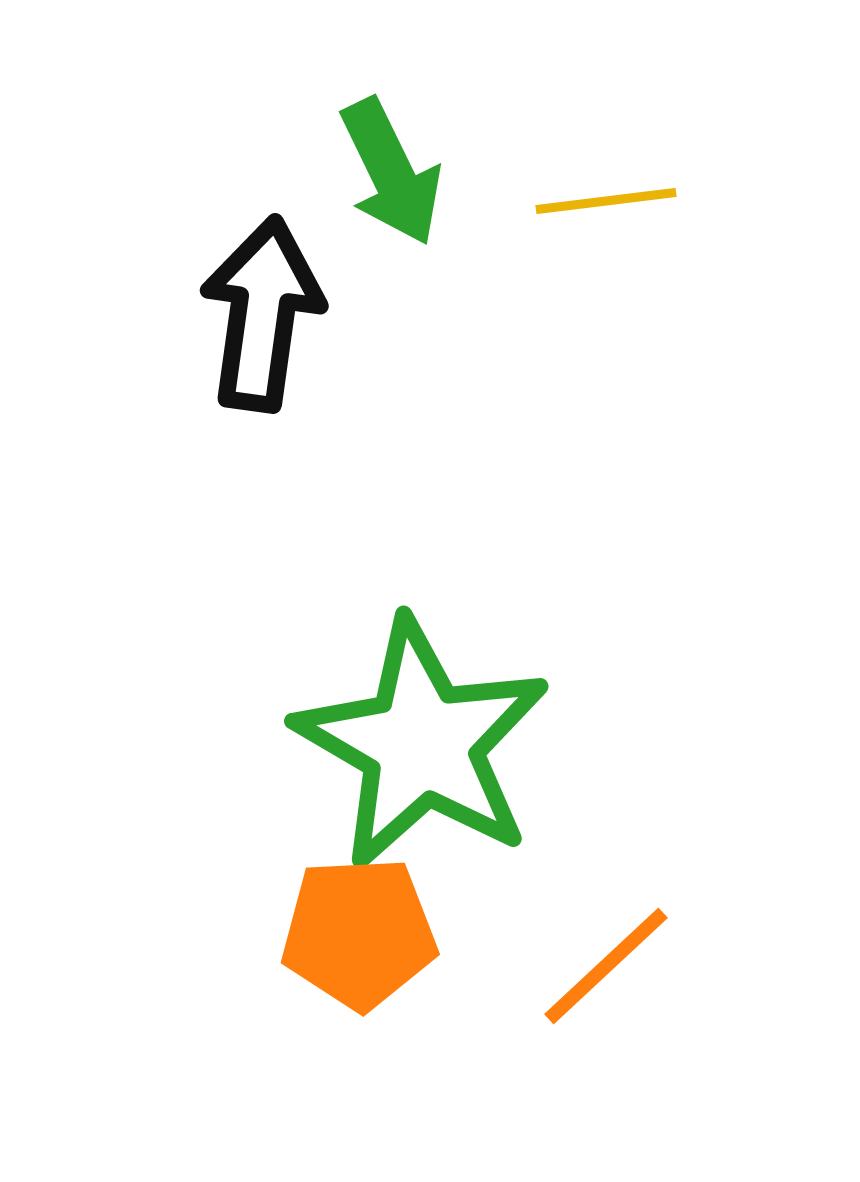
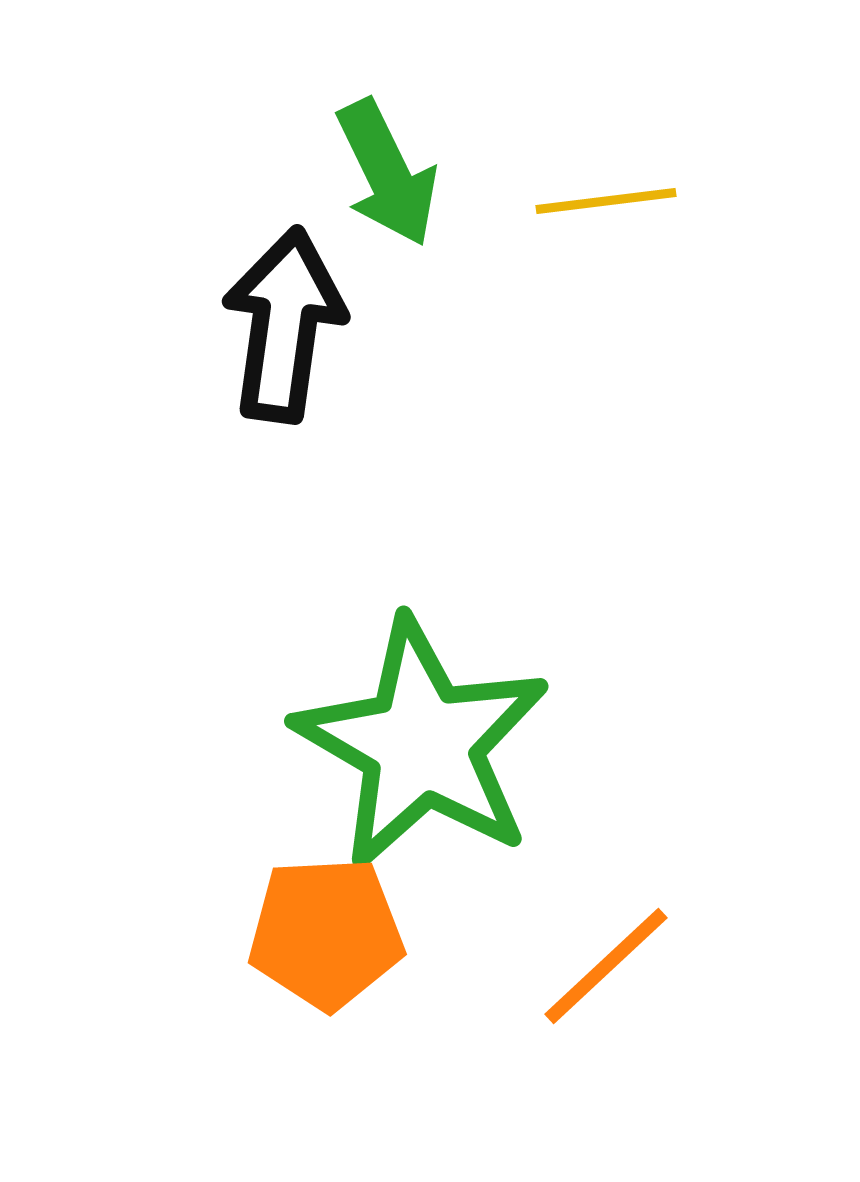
green arrow: moved 4 px left, 1 px down
black arrow: moved 22 px right, 11 px down
orange pentagon: moved 33 px left
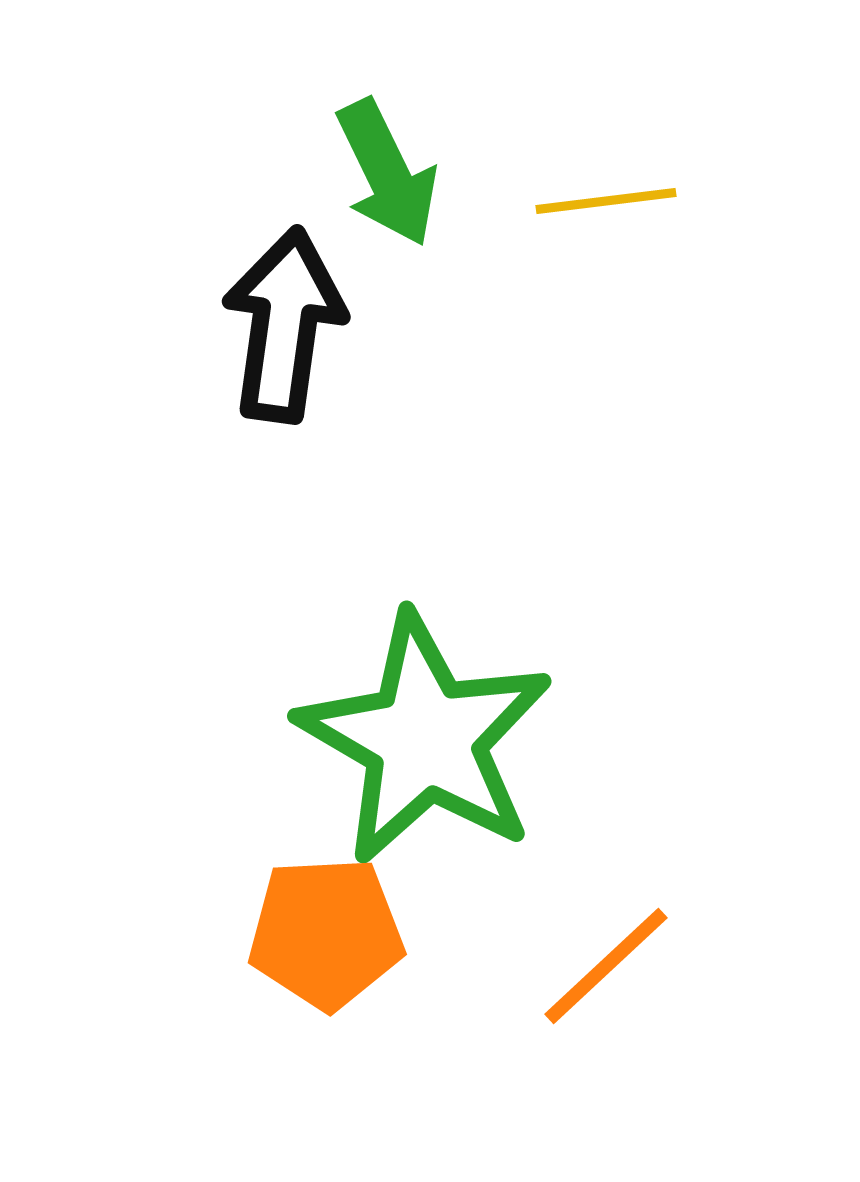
green star: moved 3 px right, 5 px up
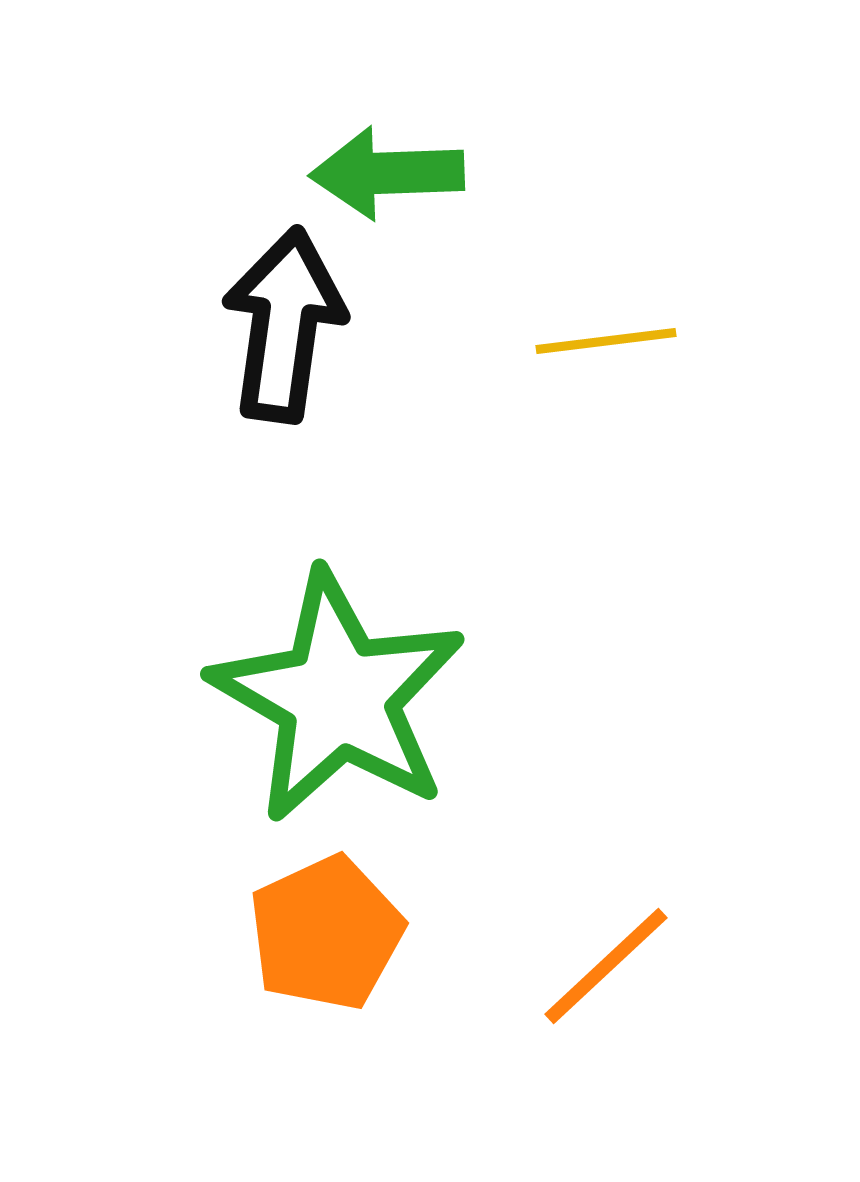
green arrow: rotated 114 degrees clockwise
yellow line: moved 140 px down
green star: moved 87 px left, 42 px up
orange pentagon: rotated 22 degrees counterclockwise
